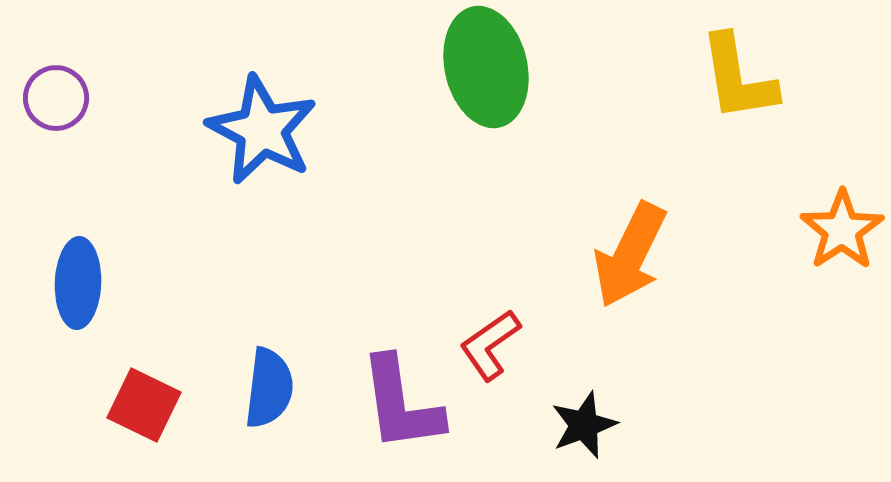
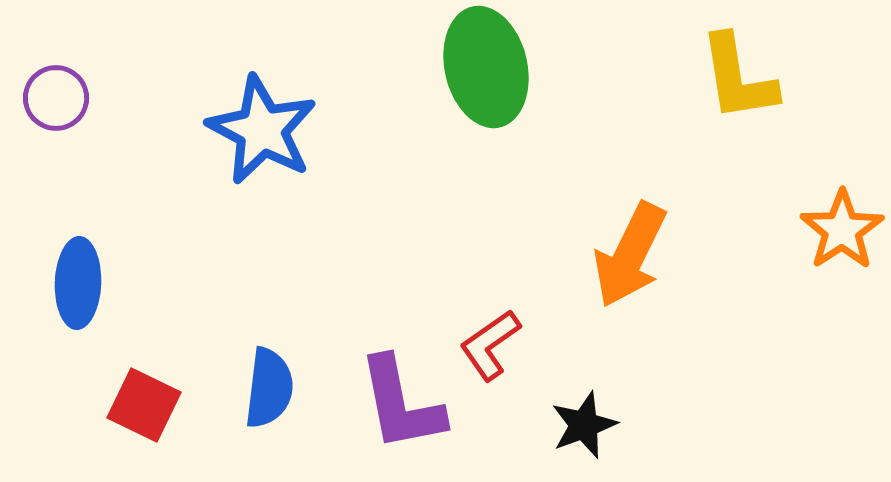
purple L-shape: rotated 3 degrees counterclockwise
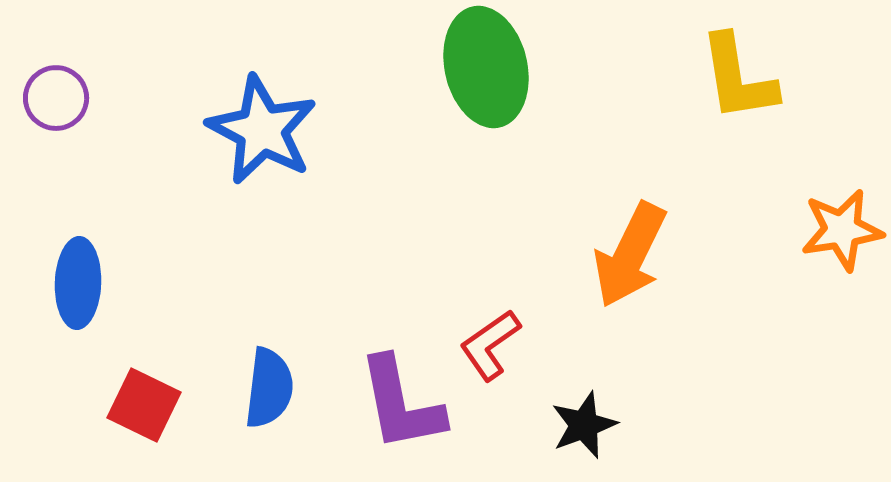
orange star: rotated 24 degrees clockwise
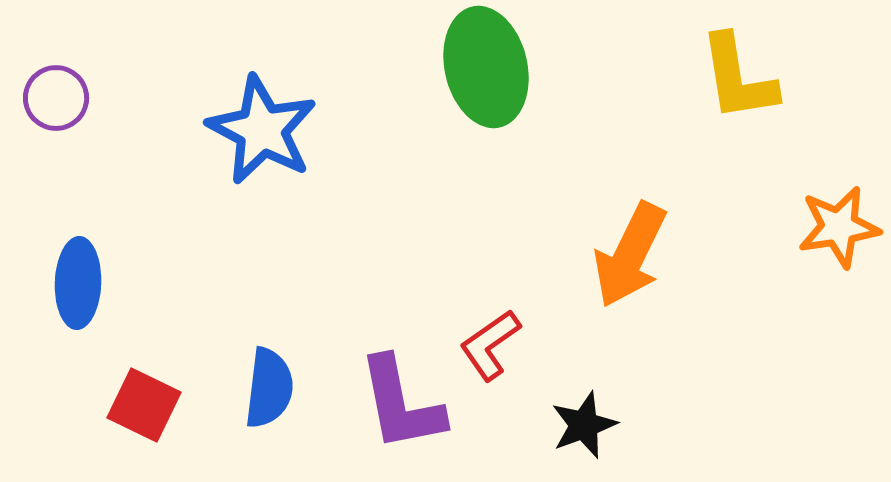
orange star: moved 3 px left, 3 px up
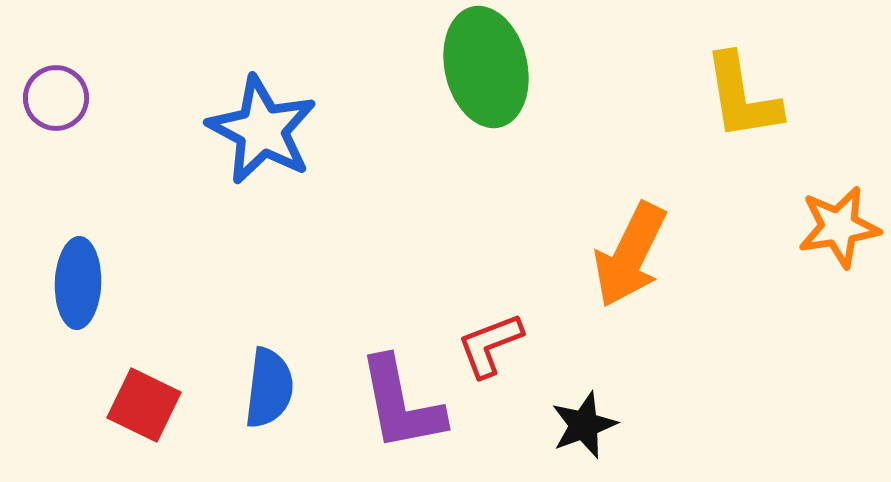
yellow L-shape: moved 4 px right, 19 px down
red L-shape: rotated 14 degrees clockwise
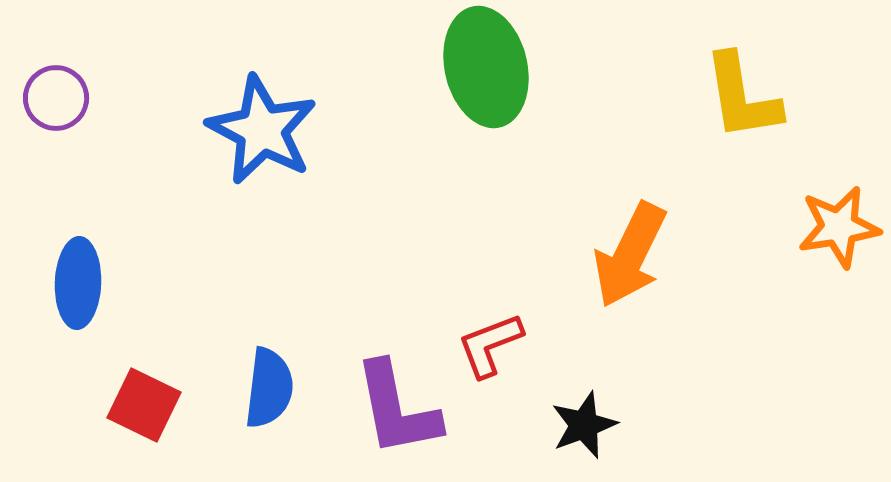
purple L-shape: moved 4 px left, 5 px down
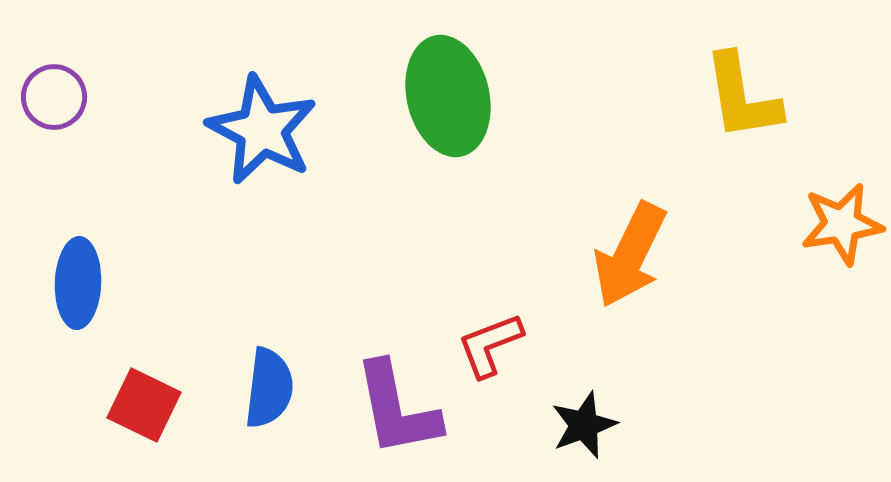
green ellipse: moved 38 px left, 29 px down
purple circle: moved 2 px left, 1 px up
orange star: moved 3 px right, 3 px up
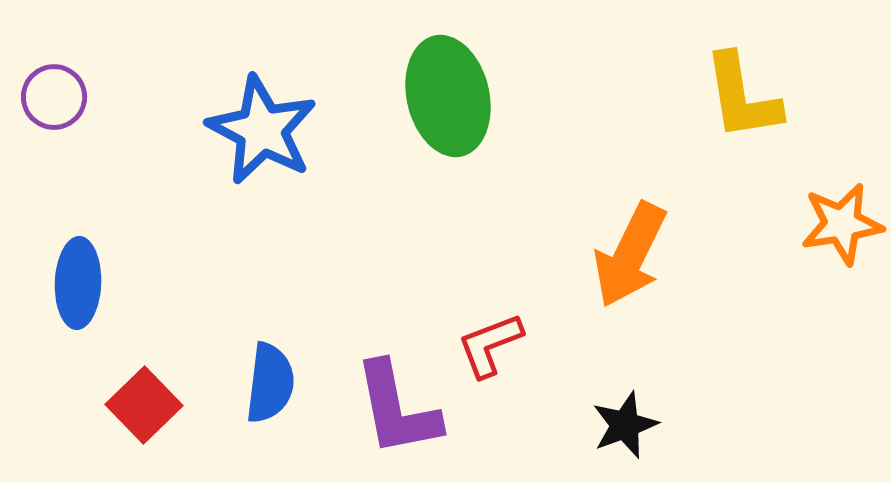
blue semicircle: moved 1 px right, 5 px up
red square: rotated 20 degrees clockwise
black star: moved 41 px right
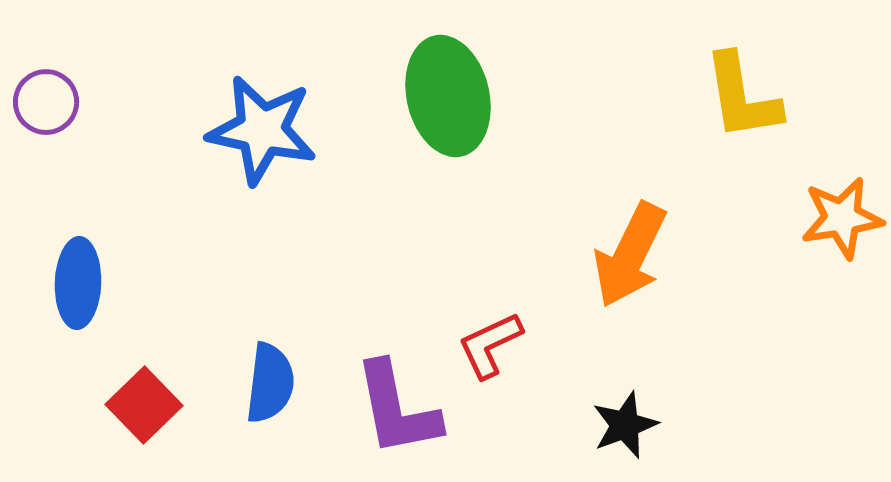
purple circle: moved 8 px left, 5 px down
blue star: rotated 16 degrees counterclockwise
orange star: moved 6 px up
red L-shape: rotated 4 degrees counterclockwise
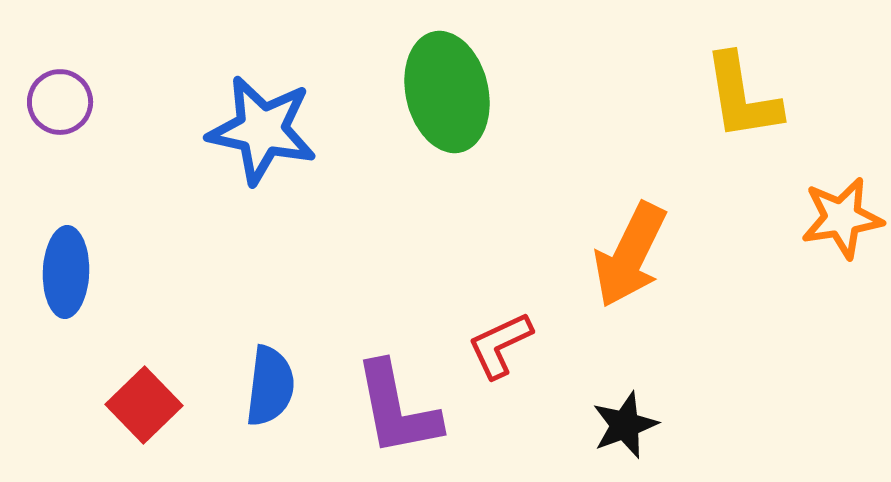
green ellipse: moved 1 px left, 4 px up
purple circle: moved 14 px right
blue ellipse: moved 12 px left, 11 px up
red L-shape: moved 10 px right
blue semicircle: moved 3 px down
